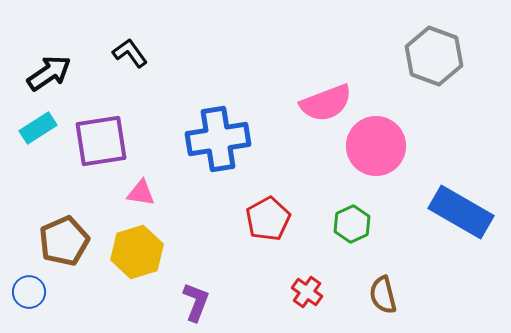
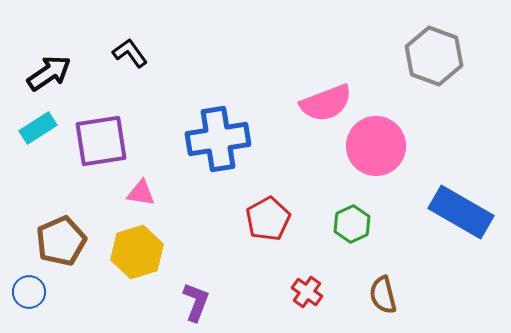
brown pentagon: moved 3 px left
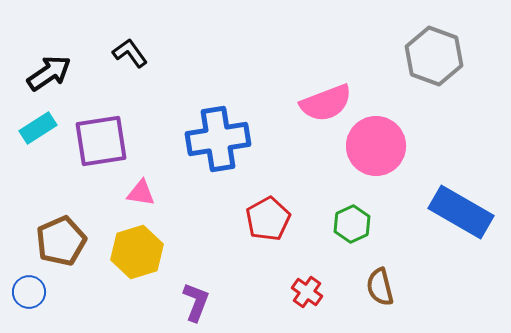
brown semicircle: moved 3 px left, 8 px up
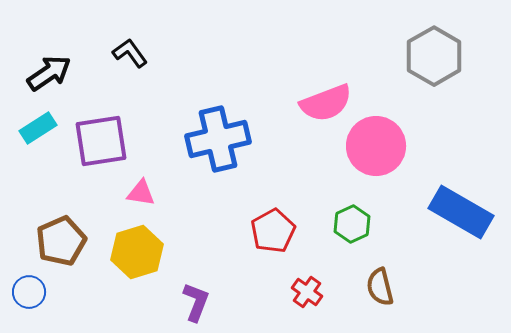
gray hexagon: rotated 10 degrees clockwise
blue cross: rotated 4 degrees counterclockwise
red pentagon: moved 5 px right, 12 px down
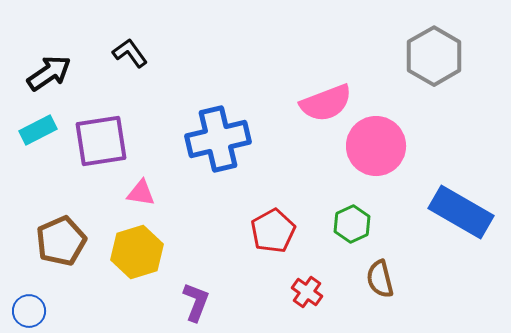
cyan rectangle: moved 2 px down; rotated 6 degrees clockwise
brown semicircle: moved 8 px up
blue circle: moved 19 px down
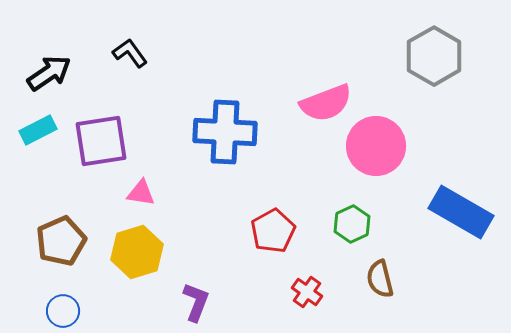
blue cross: moved 7 px right, 7 px up; rotated 16 degrees clockwise
blue circle: moved 34 px right
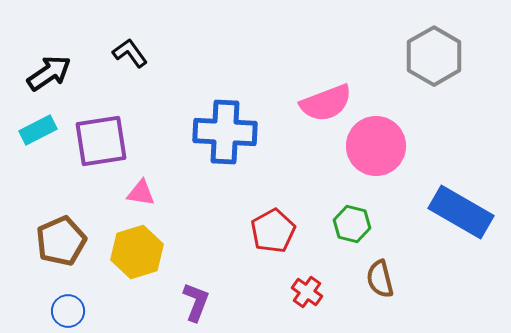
green hexagon: rotated 21 degrees counterclockwise
blue circle: moved 5 px right
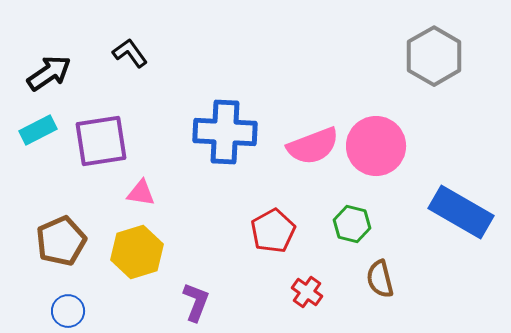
pink semicircle: moved 13 px left, 43 px down
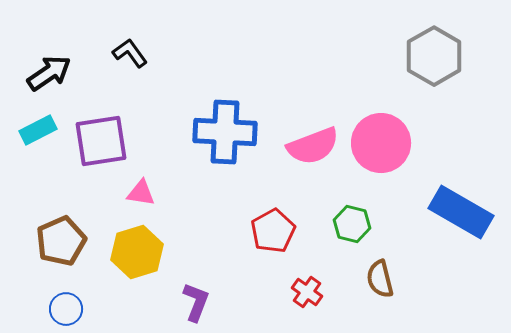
pink circle: moved 5 px right, 3 px up
blue circle: moved 2 px left, 2 px up
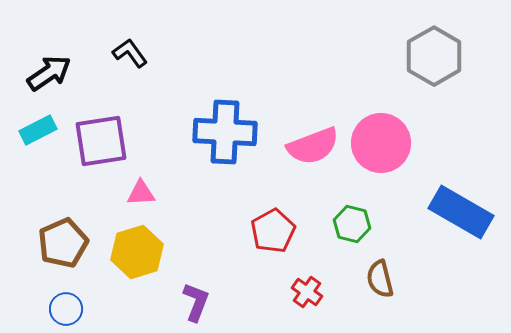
pink triangle: rotated 12 degrees counterclockwise
brown pentagon: moved 2 px right, 2 px down
